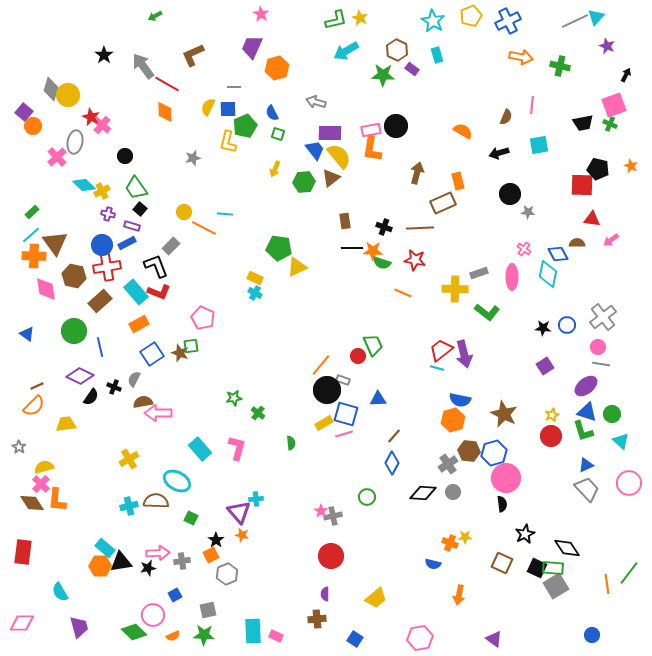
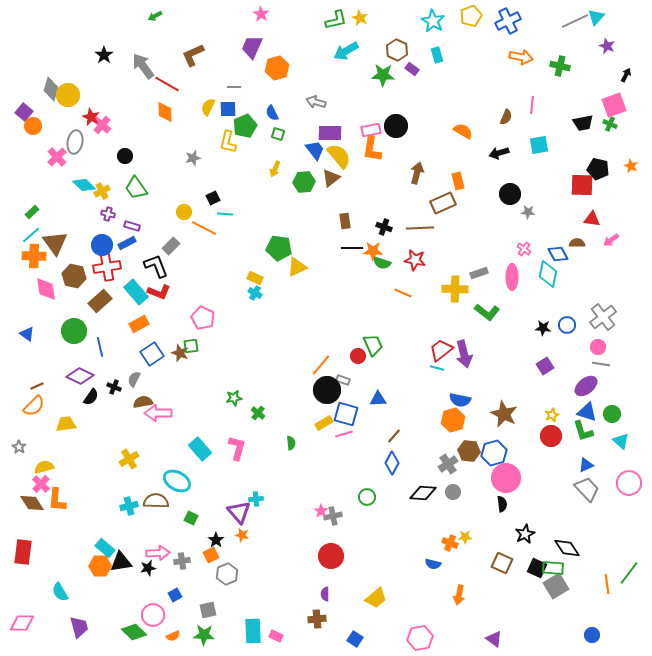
black square at (140, 209): moved 73 px right, 11 px up; rotated 24 degrees clockwise
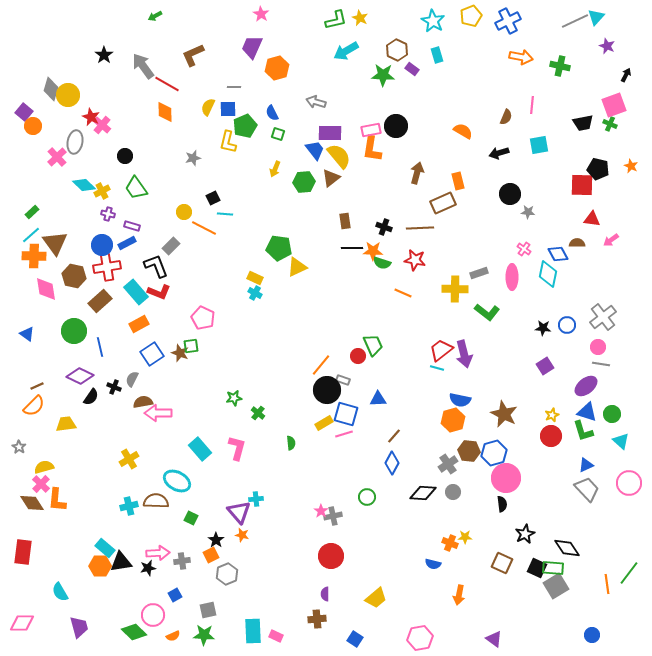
gray semicircle at (134, 379): moved 2 px left
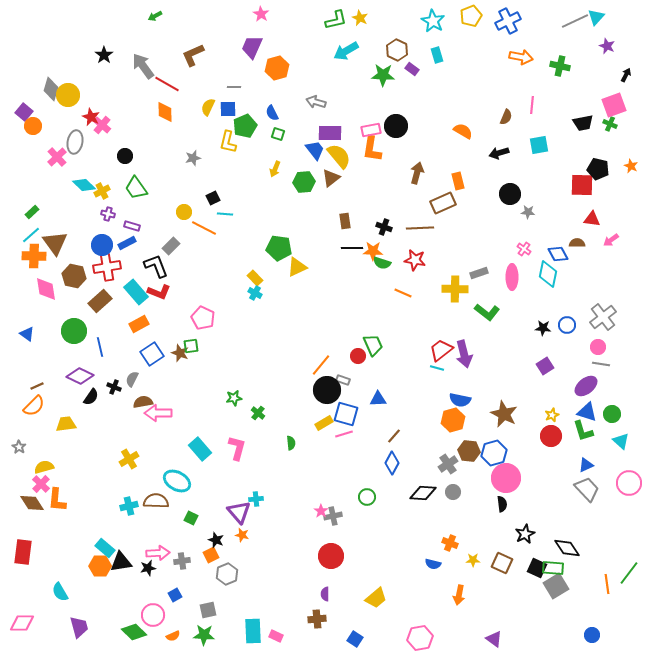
yellow rectangle at (255, 278): rotated 21 degrees clockwise
yellow star at (465, 537): moved 8 px right, 23 px down
black star at (216, 540): rotated 14 degrees counterclockwise
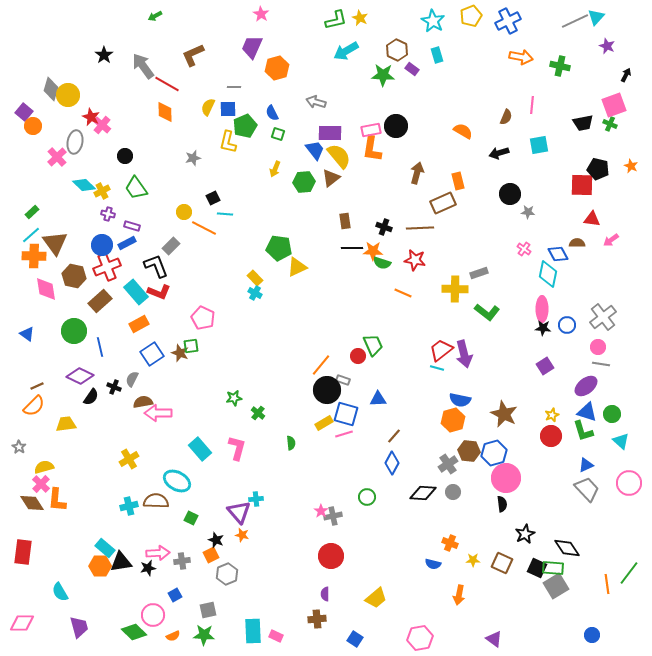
red cross at (107, 267): rotated 12 degrees counterclockwise
pink ellipse at (512, 277): moved 30 px right, 32 px down
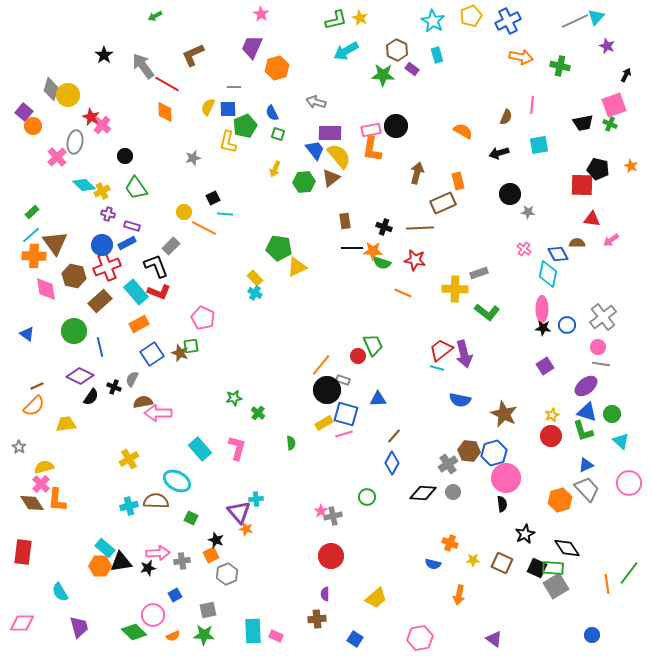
orange hexagon at (453, 420): moved 107 px right, 80 px down
orange star at (242, 535): moved 4 px right, 6 px up
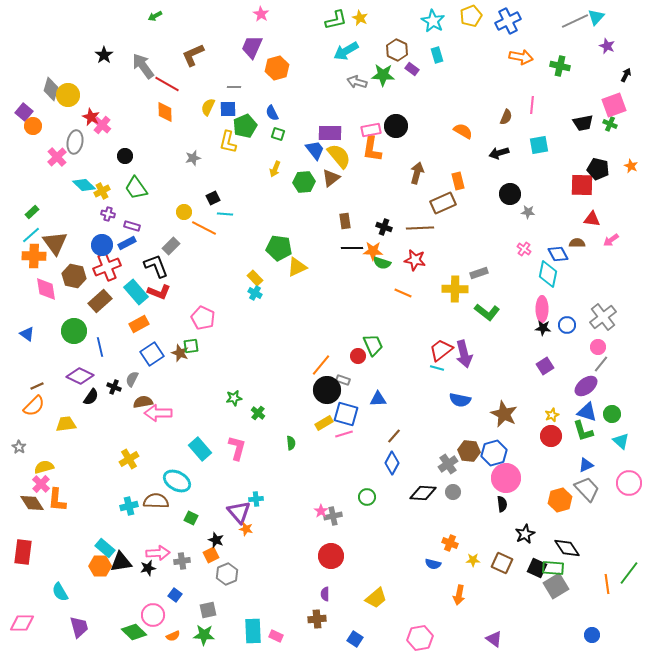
gray arrow at (316, 102): moved 41 px right, 20 px up
gray line at (601, 364): rotated 60 degrees counterclockwise
blue square at (175, 595): rotated 24 degrees counterclockwise
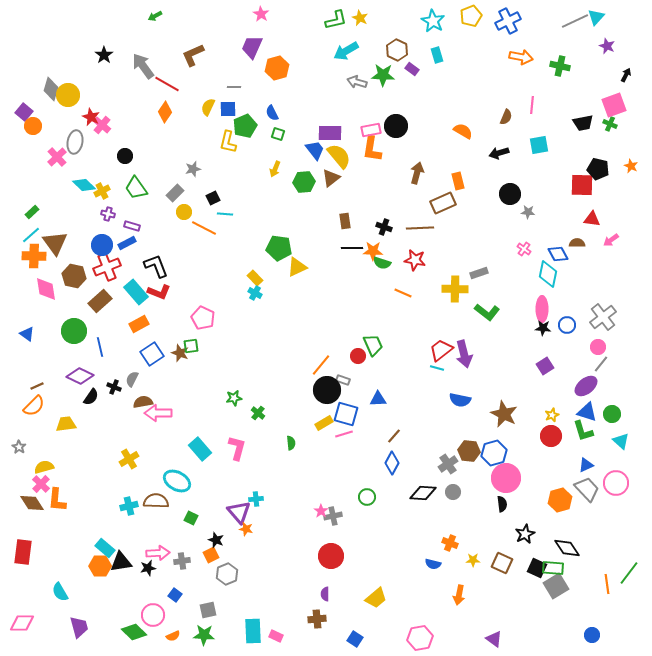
orange diamond at (165, 112): rotated 35 degrees clockwise
gray star at (193, 158): moved 11 px down
gray rectangle at (171, 246): moved 4 px right, 53 px up
pink circle at (629, 483): moved 13 px left
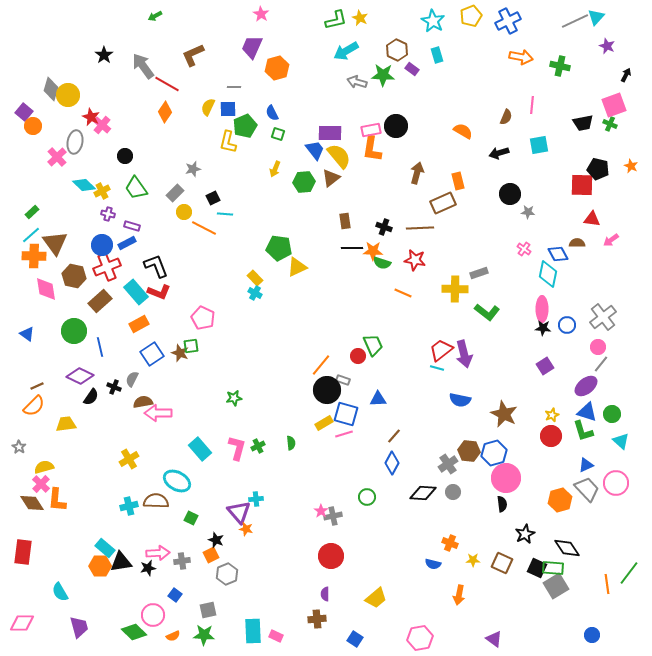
green cross at (258, 413): moved 33 px down; rotated 24 degrees clockwise
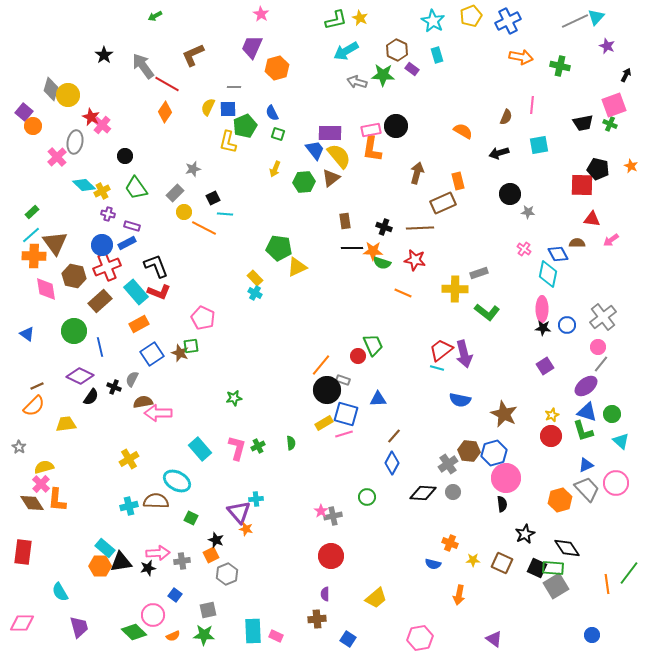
blue square at (355, 639): moved 7 px left
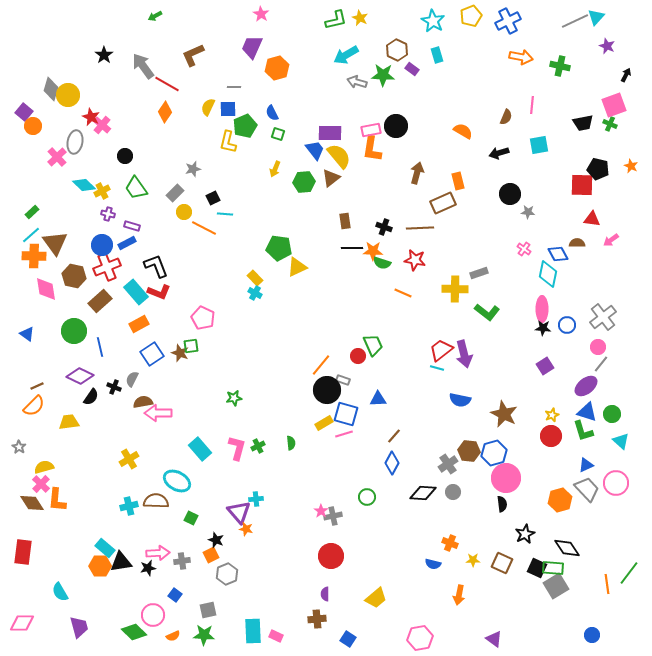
cyan arrow at (346, 51): moved 4 px down
yellow trapezoid at (66, 424): moved 3 px right, 2 px up
